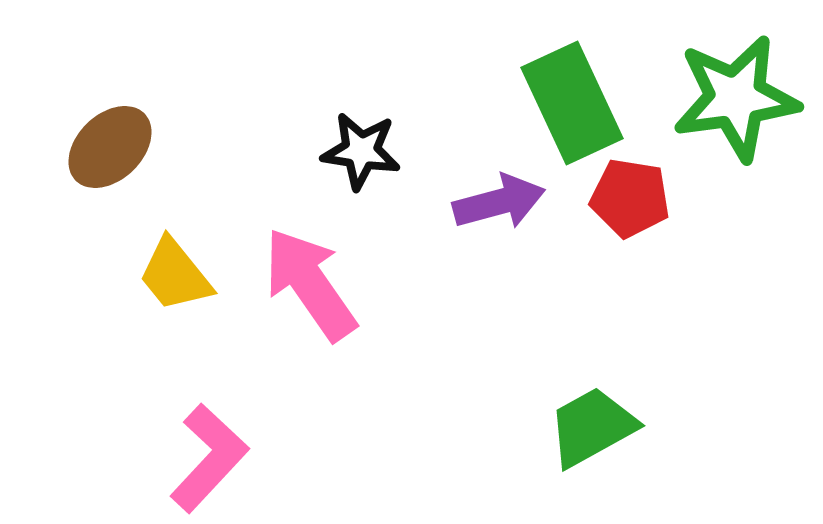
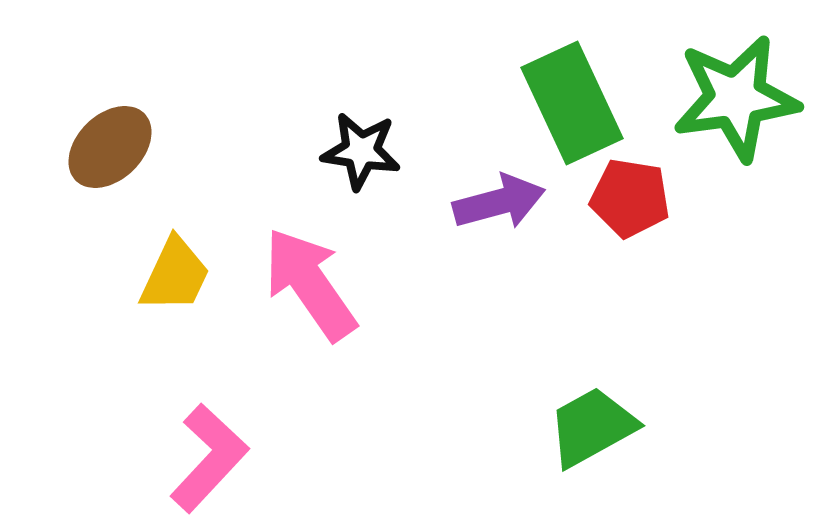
yellow trapezoid: rotated 116 degrees counterclockwise
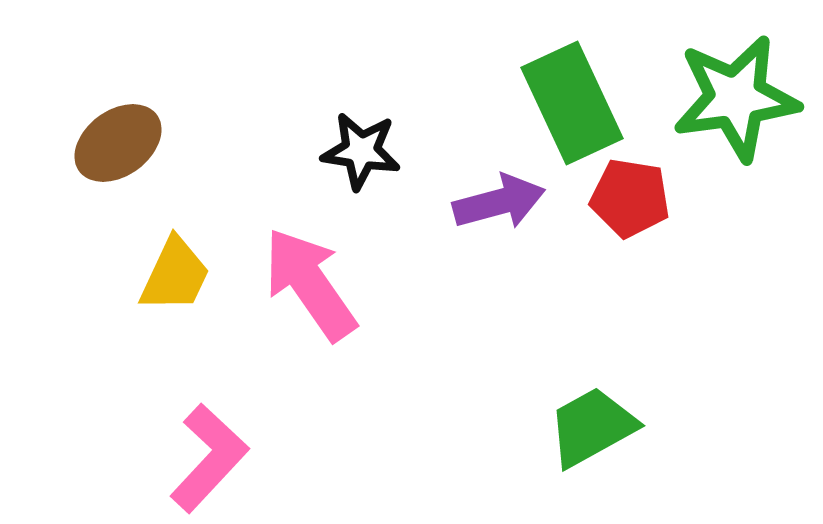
brown ellipse: moved 8 px right, 4 px up; rotated 8 degrees clockwise
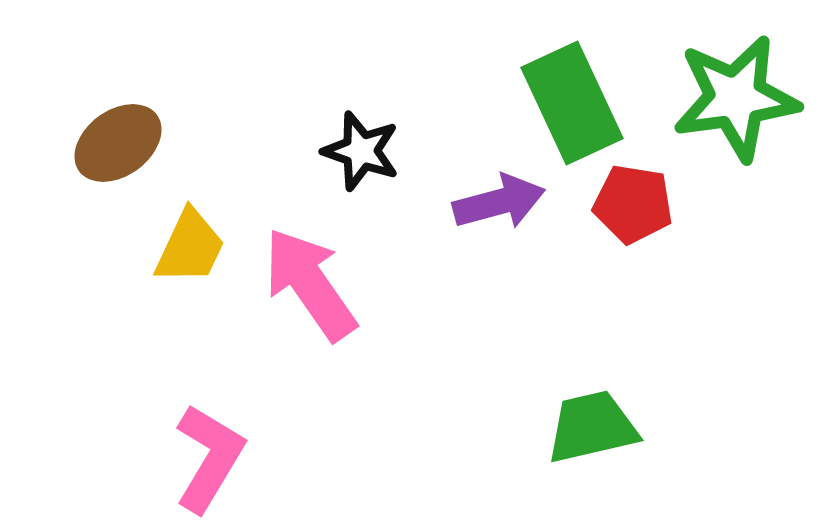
black star: rotated 10 degrees clockwise
red pentagon: moved 3 px right, 6 px down
yellow trapezoid: moved 15 px right, 28 px up
green trapezoid: rotated 16 degrees clockwise
pink L-shape: rotated 12 degrees counterclockwise
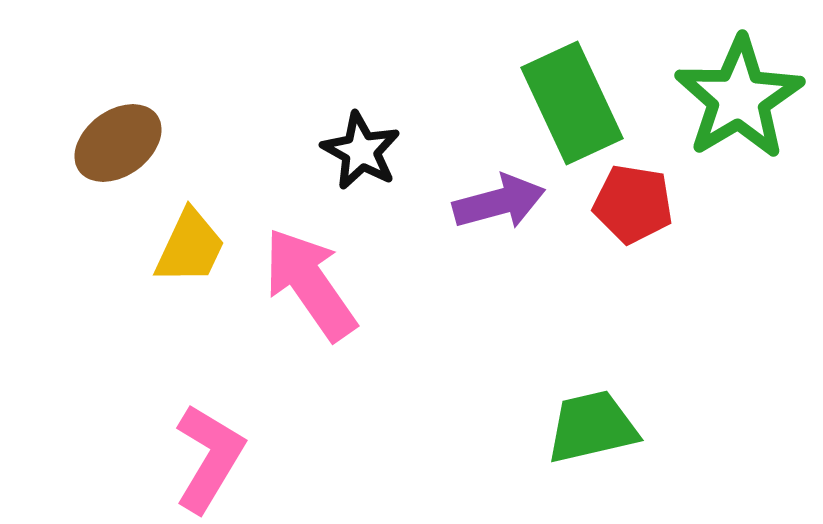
green star: moved 3 px right; rotated 23 degrees counterclockwise
black star: rotated 10 degrees clockwise
